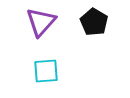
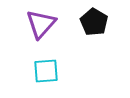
purple triangle: moved 2 px down
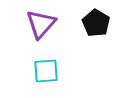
black pentagon: moved 2 px right, 1 px down
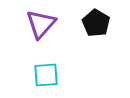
cyan square: moved 4 px down
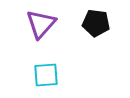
black pentagon: rotated 24 degrees counterclockwise
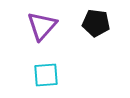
purple triangle: moved 1 px right, 2 px down
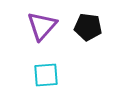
black pentagon: moved 8 px left, 4 px down
